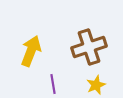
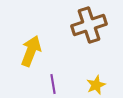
brown cross: moved 22 px up
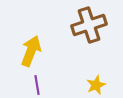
purple line: moved 16 px left, 1 px down
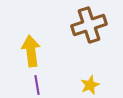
yellow arrow: rotated 28 degrees counterclockwise
yellow star: moved 6 px left
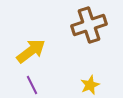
yellow arrow: rotated 60 degrees clockwise
purple line: moved 5 px left; rotated 18 degrees counterclockwise
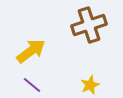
purple line: rotated 24 degrees counterclockwise
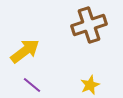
yellow arrow: moved 6 px left
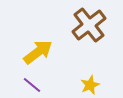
brown cross: rotated 20 degrees counterclockwise
yellow arrow: moved 13 px right, 1 px down
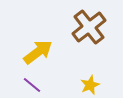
brown cross: moved 2 px down
